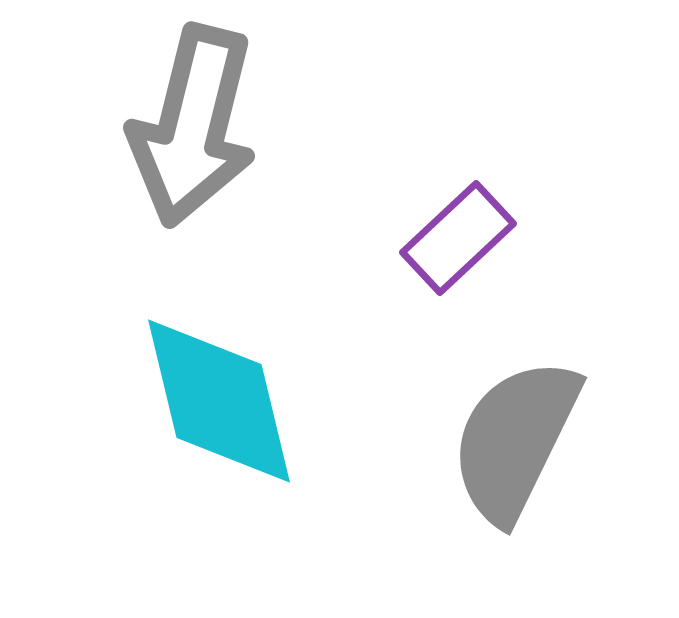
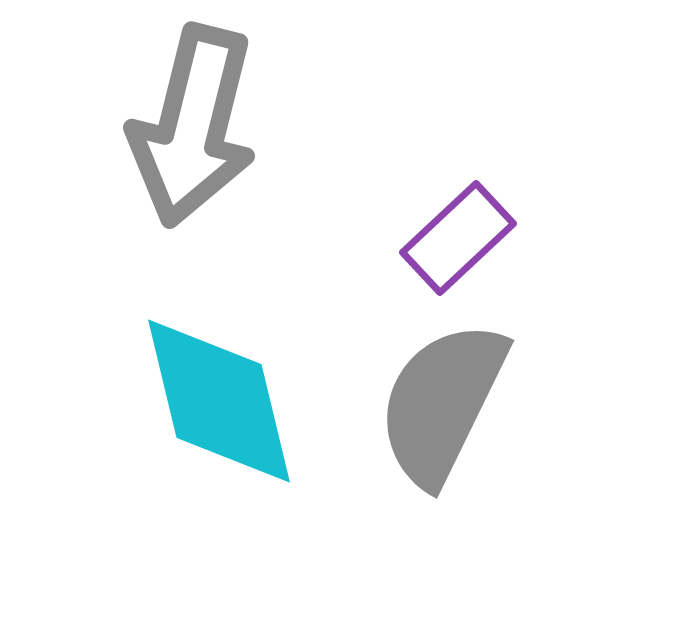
gray semicircle: moved 73 px left, 37 px up
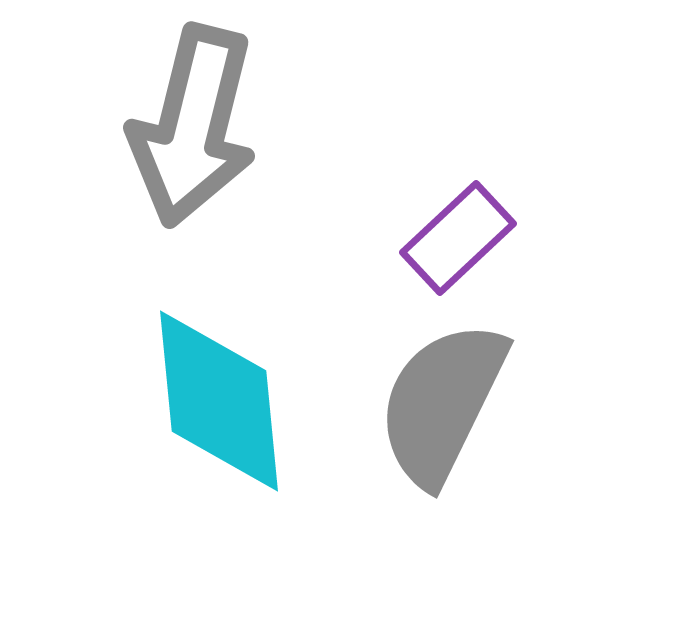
cyan diamond: rotated 8 degrees clockwise
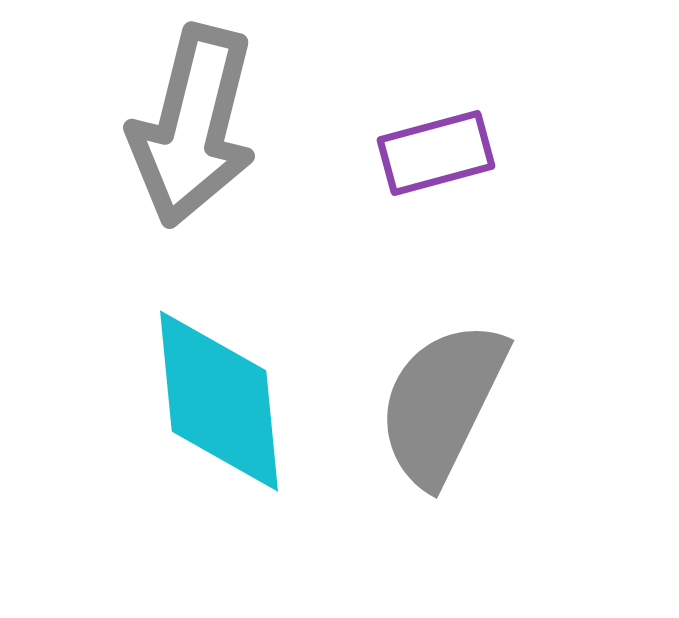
purple rectangle: moved 22 px left, 85 px up; rotated 28 degrees clockwise
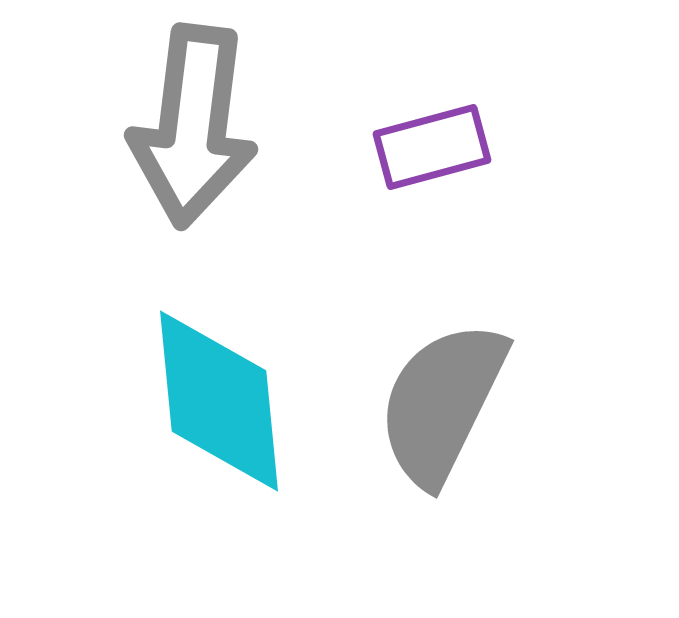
gray arrow: rotated 7 degrees counterclockwise
purple rectangle: moved 4 px left, 6 px up
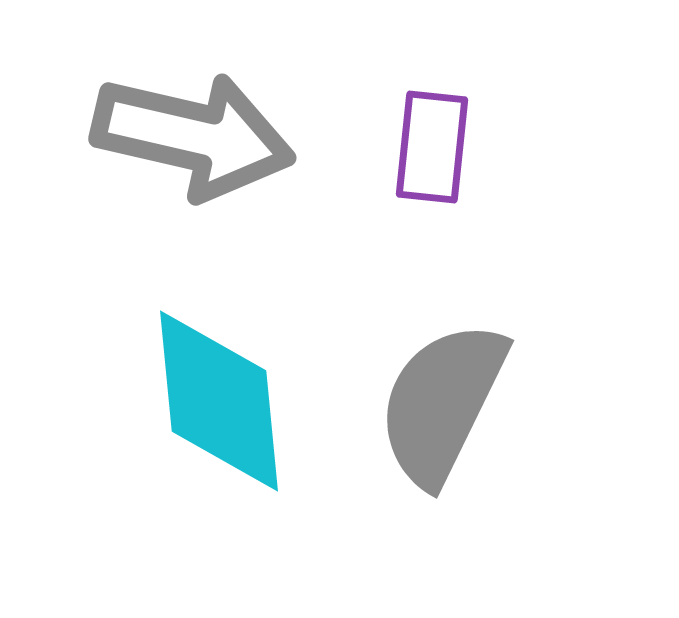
gray arrow: moved 10 px down; rotated 84 degrees counterclockwise
purple rectangle: rotated 69 degrees counterclockwise
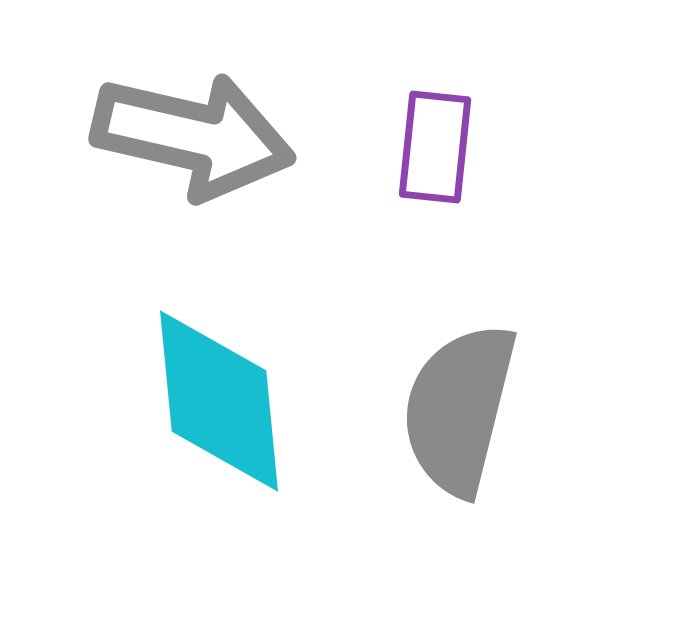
purple rectangle: moved 3 px right
gray semicircle: moved 17 px right, 6 px down; rotated 12 degrees counterclockwise
